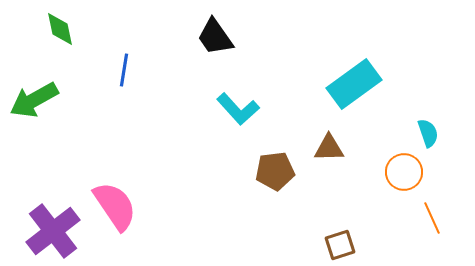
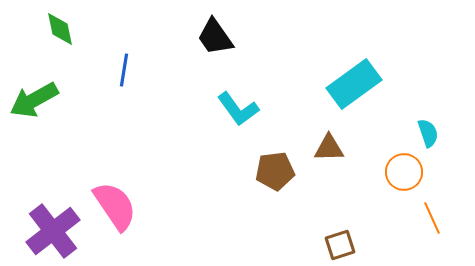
cyan L-shape: rotated 6 degrees clockwise
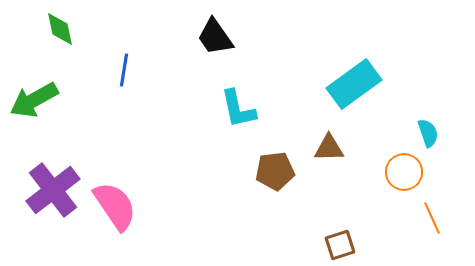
cyan L-shape: rotated 24 degrees clockwise
purple cross: moved 41 px up
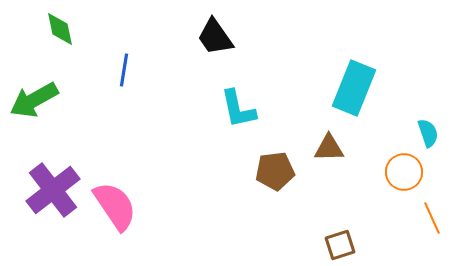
cyan rectangle: moved 4 px down; rotated 32 degrees counterclockwise
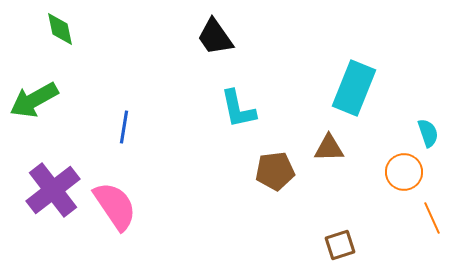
blue line: moved 57 px down
